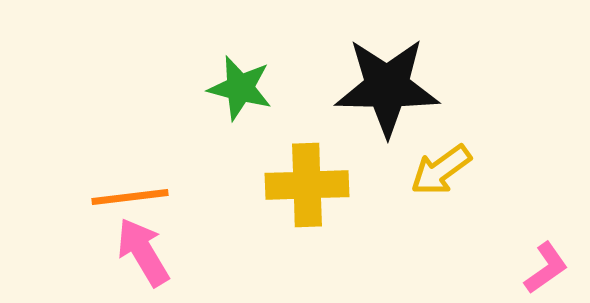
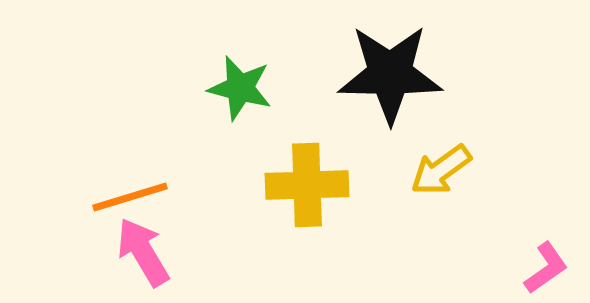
black star: moved 3 px right, 13 px up
orange line: rotated 10 degrees counterclockwise
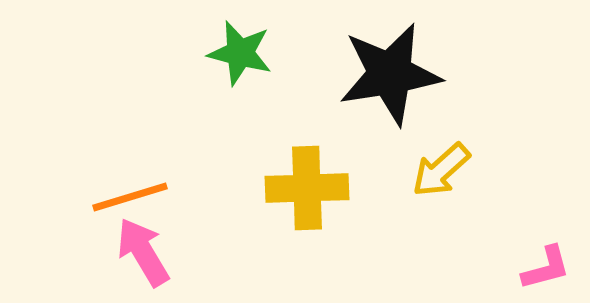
black star: rotated 10 degrees counterclockwise
green star: moved 35 px up
yellow arrow: rotated 6 degrees counterclockwise
yellow cross: moved 3 px down
pink L-shape: rotated 20 degrees clockwise
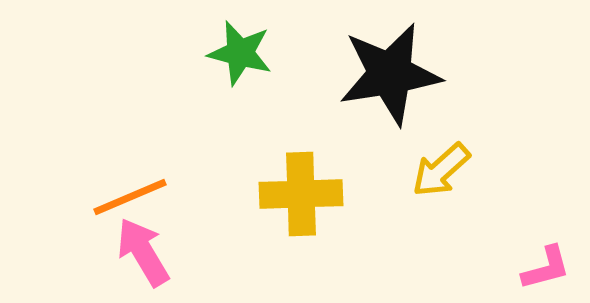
yellow cross: moved 6 px left, 6 px down
orange line: rotated 6 degrees counterclockwise
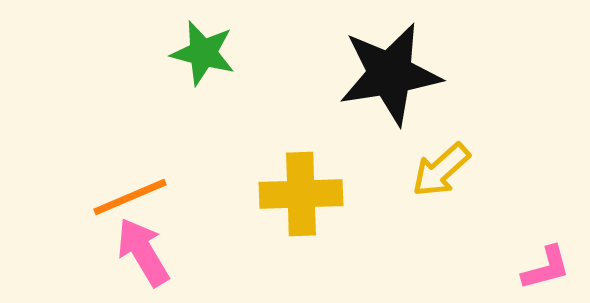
green star: moved 37 px left
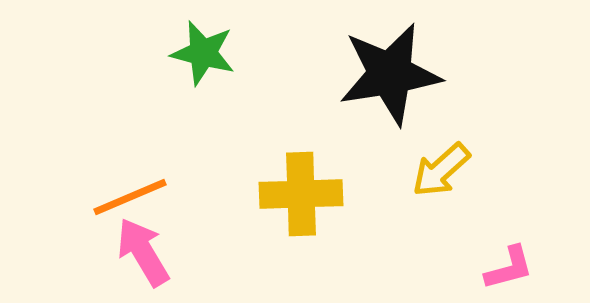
pink L-shape: moved 37 px left
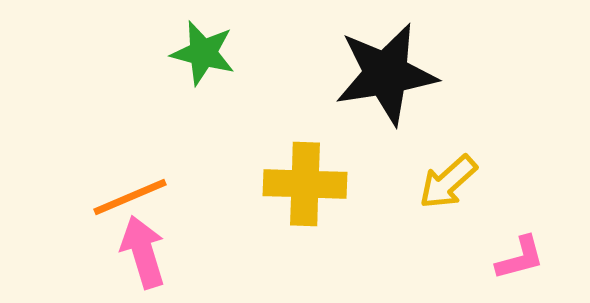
black star: moved 4 px left
yellow arrow: moved 7 px right, 12 px down
yellow cross: moved 4 px right, 10 px up; rotated 4 degrees clockwise
pink arrow: rotated 14 degrees clockwise
pink L-shape: moved 11 px right, 10 px up
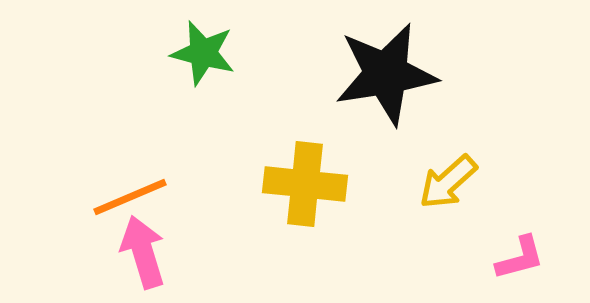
yellow cross: rotated 4 degrees clockwise
